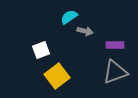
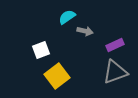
cyan semicircle: moved 2 px left
purple rectangle: rotated 24 degrees counterclockwise
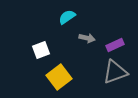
gray arrow: moved 2 px right, 7 px down
yellow square: moved 2 px right, 1 px down
